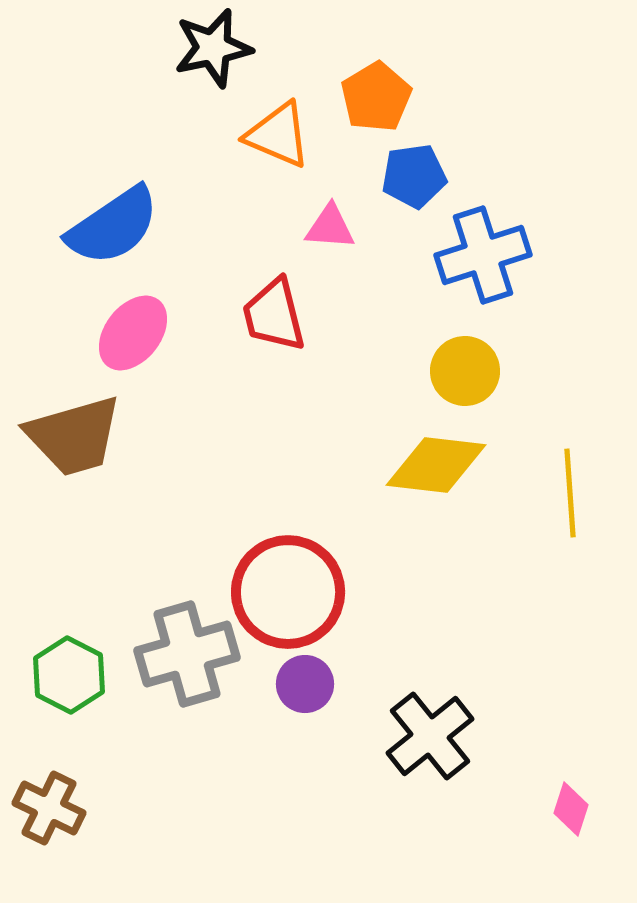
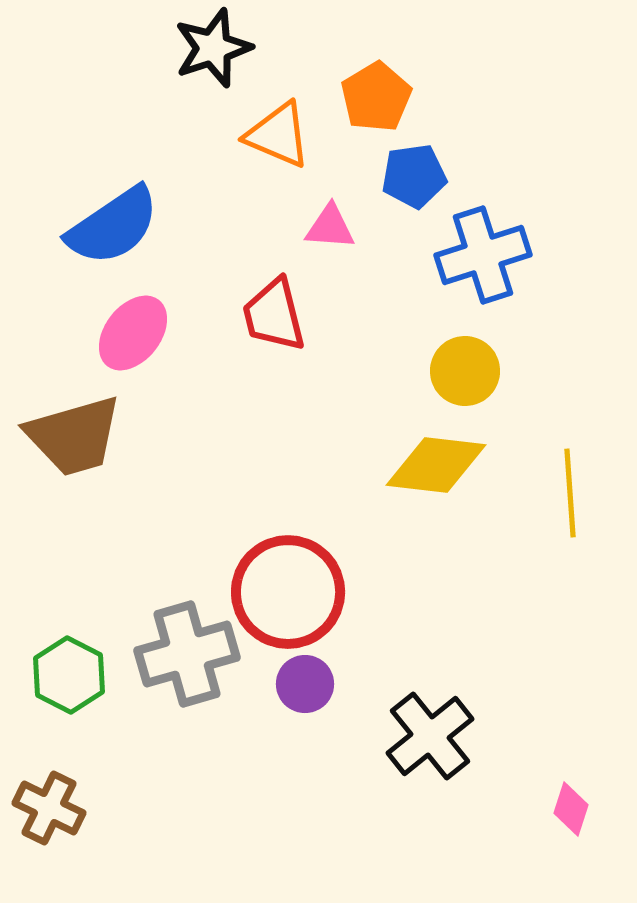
black star: rotated 6 degrees counterclockwise
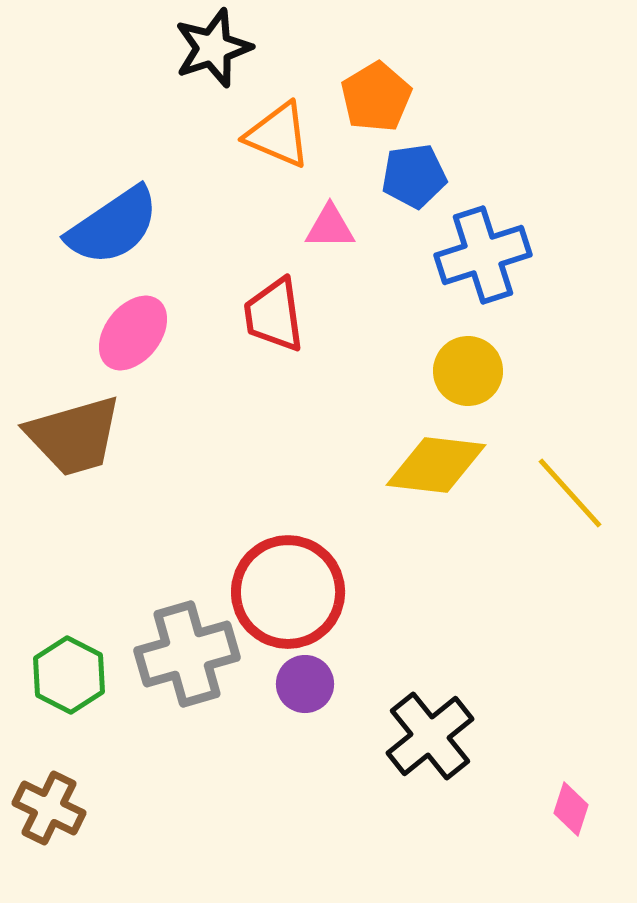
pink triangle: rotated 4 degrees counterclockwise
red trapezoid: rotated 6 degrees clockwise
yellow circle: moved 3 px right
yellow line: rotated 38 degrees counterclockwise
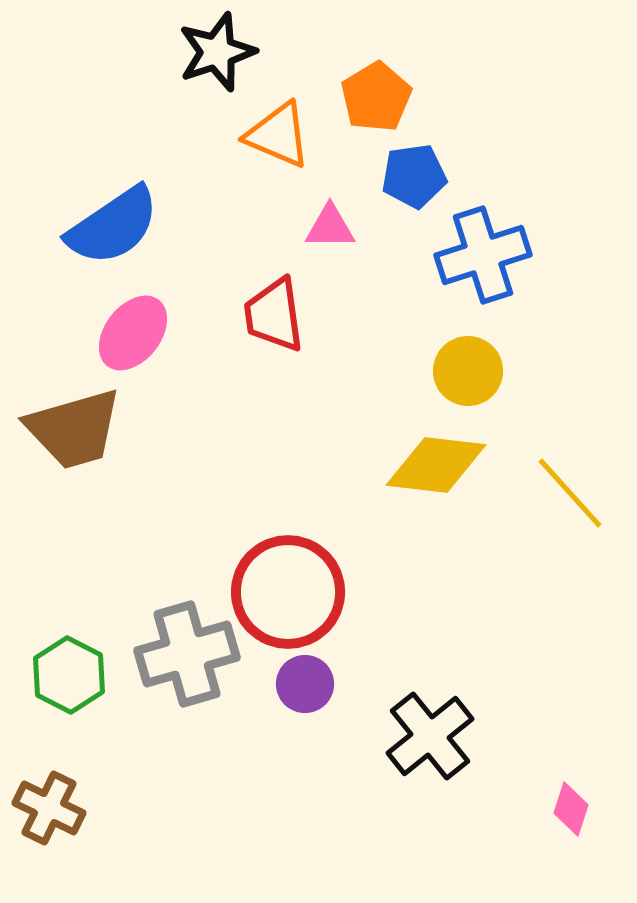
black star: moved 4 px right, 4 px down
brown trapezoid: moved 7 px up
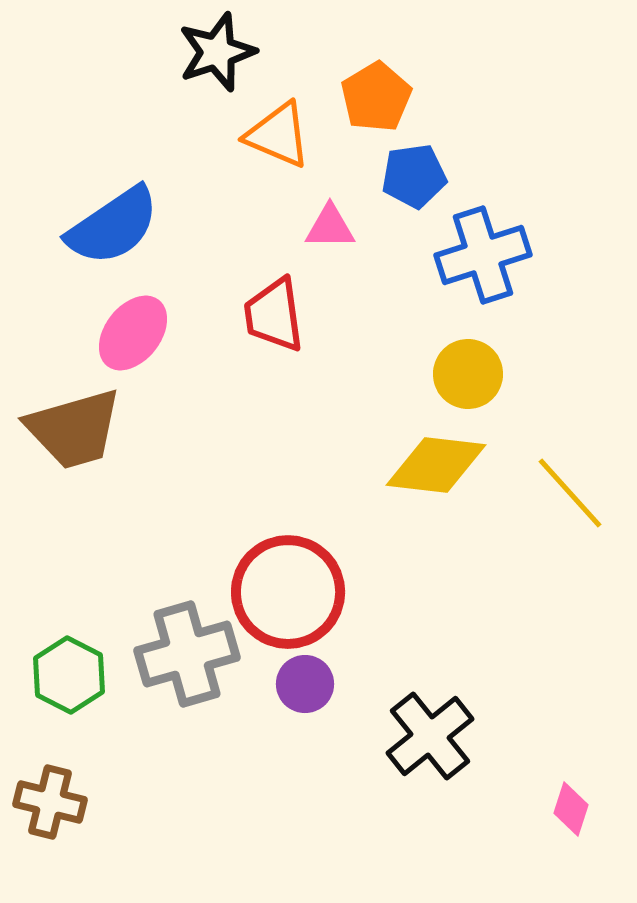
yellow circle: moved 3 px down
brown cross: moved 1 px right, 6 px up; rotated 12 degrees counterclockwise
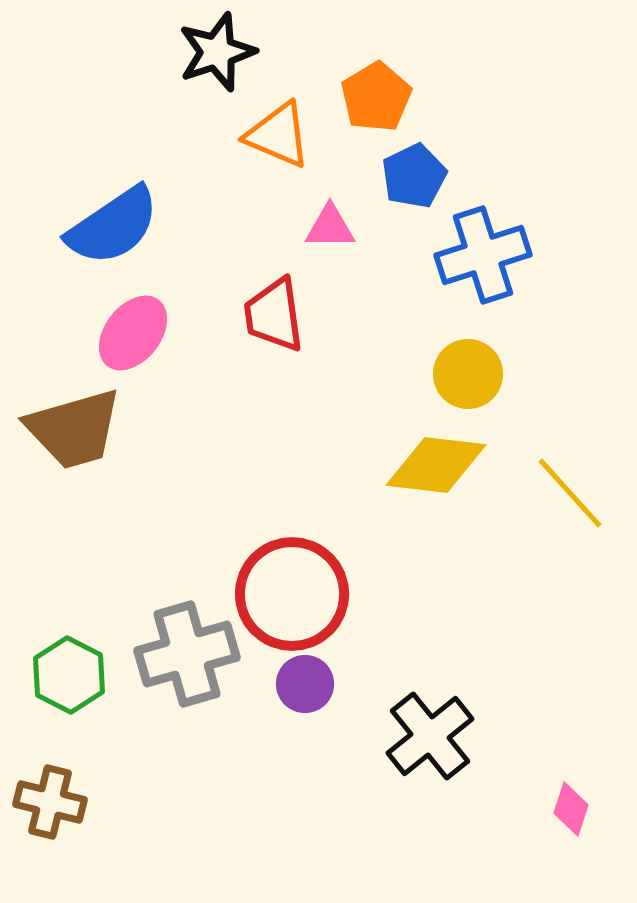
blue pentagon: rotated 18 degrees counterclockwise
red circle: moved 4 px right, 2 px down
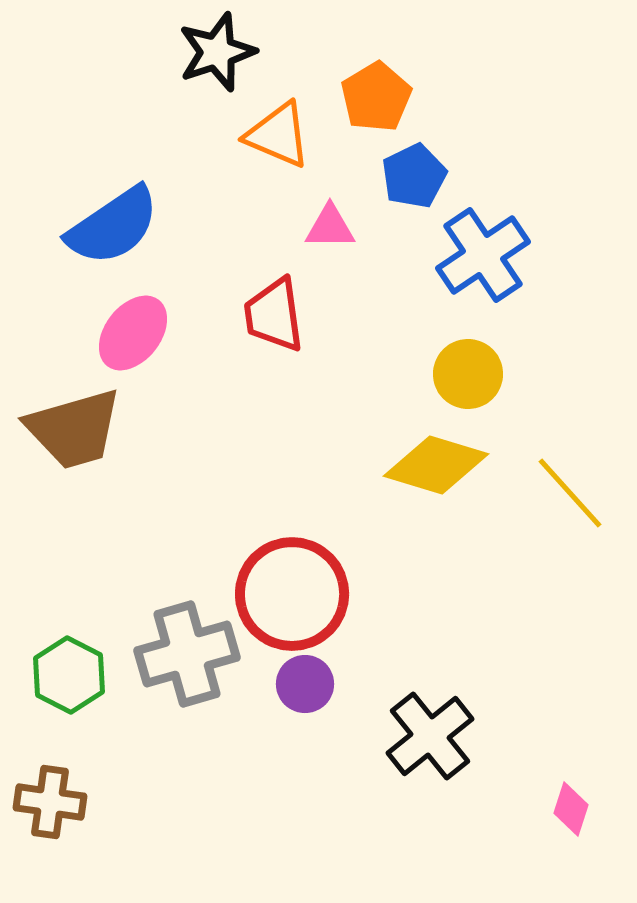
blue cross: rotated 16 degrees counterclockwise
yellow diamond: rotated 10 degrees clockwise
brown cross: rotated 6 degrees counterclockwise
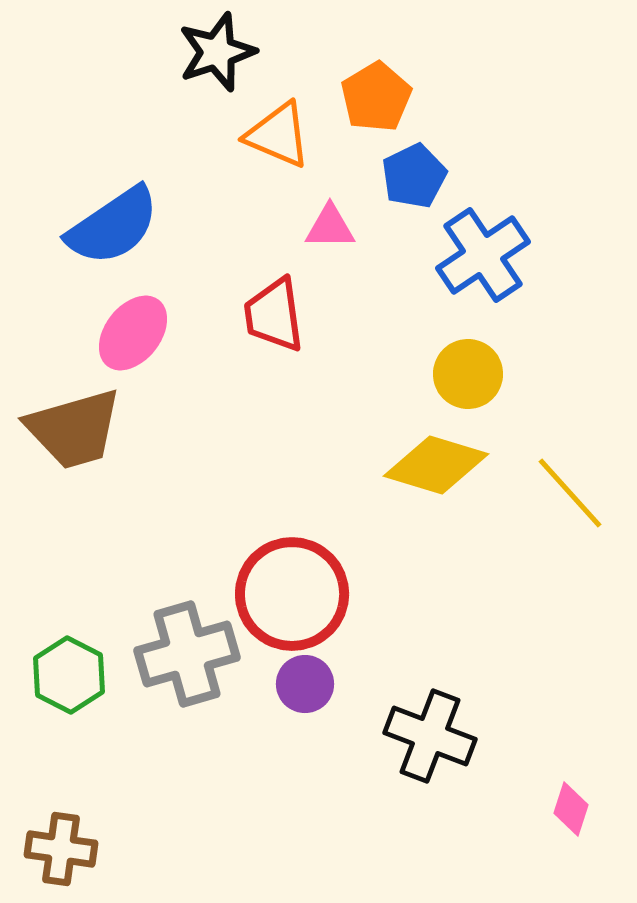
black cross: rotated 30 degrees counterclockwise
brown cross: moved 11 px right, 47 px down
